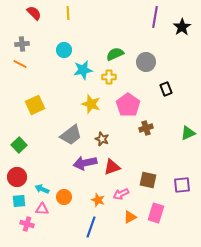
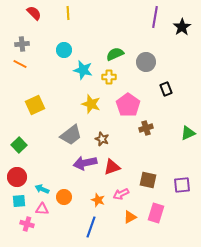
cyan star: rotated 24 degrees clockwise
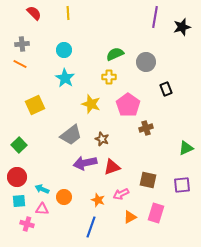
black star: rotated 18 degrees clockwise
cyan star: moved 18 px left, 8 px down; rotated 18 degrees clockwise
green triangle: moved 2 px left, 15 px down
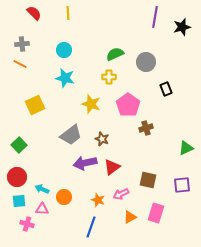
cyan star: rotated 18 degrees counterclockwise
red triangle: rotated 18 degrees counterclockwise
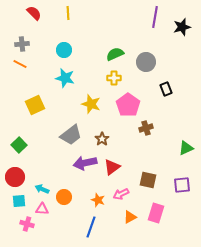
yellow cross: moved 5 px right, 1 px down
brown star: rotated 16 degrees clockwise
red circle: moved 2 px left
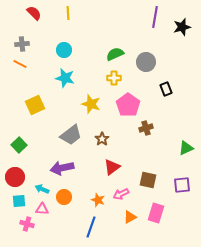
purple arrow: moved 23 px left, 5 px down
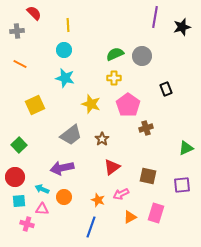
yellow line: moved 12 px down
gray cross: moved 5 px left, 13 px up
gray circle: moved 4 px left, 6 px up
brown square: moved 4 px up
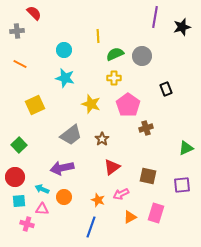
yellow line: moved 30 px right, 11 px down
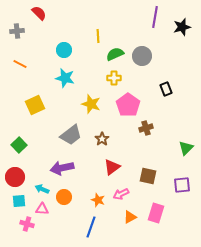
red semicircle: moved 5 px right
green triangle: rotated 21 degrees counterclockwise
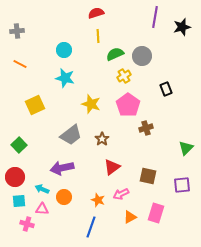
red semicircle: moved 57 px right; rotated 63 degrees counterclockwise
yellow cross: moved 10 px right, 2 px up; rotated 32 degrees counterclockwise
